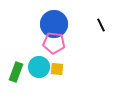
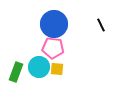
pink pentagon: moved 1 px left, 5 px down
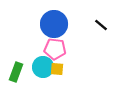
black line: rotated 24 degrees counterclockwise
pink pentagon: moved 2 px right, 1 px down
cyan circle: moved 4 px right
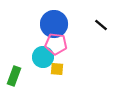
pink pentagon: moved 1 px right, 5 px up
cyan circle: moved 10 px up
green rectangle: moved 2 px left, 4 px down
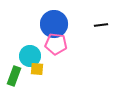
black line: rotated 48 degrees counterclockwise
cyan circle: moved 13 px left, 1 px up
yellow square: moved 20 px left
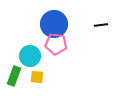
yellow square: moved 8 px down
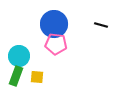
black line: rotated 24 degrees clockwise
cyan circle: moved 11 px left
green rectangle: moved 2 px right
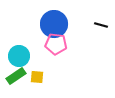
green rectangle: rotated 36 degrees clockwise
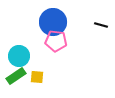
blue circle: moved 1 px left, 2 px up
pink pentagon: moved 3 px up
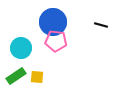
cyan circle: moved 2 px right, 8 px up
